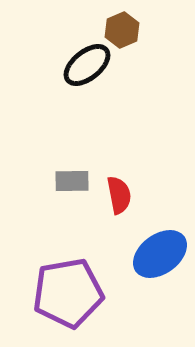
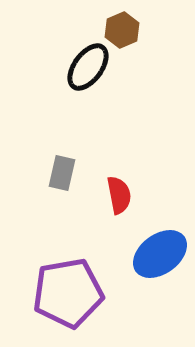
black ellipse: moved 1 px right, 2 px down; rotated 15 degrees counterclockwise
gray rectangle: moved 10 px left, 8 px up; rotated 76 degrees counterclockwise
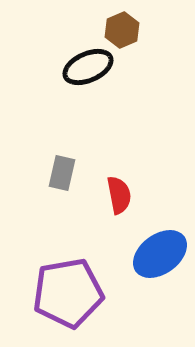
black ellipse: rotated 30 degrees clockwise
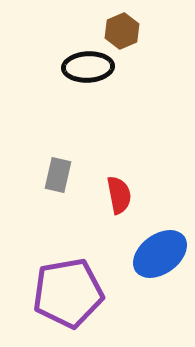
brown hexagon: moved 1 px down
black ellipse: rotated 21 degrees clockwise
gray rectangle: moved 4 px left, 2 px down
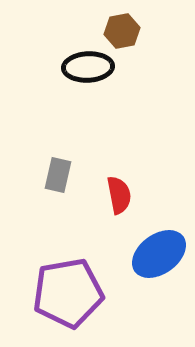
brown hexagon: rotated 12 degrees clockwise
blue ellipse: moved 1 px left
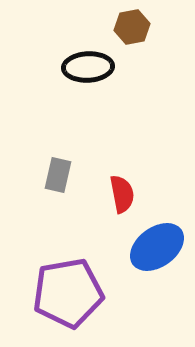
brown hexagon: moved 10 px right, 4 px up
red semicircle: moved 3 px right, 1 px up
blue ellipse: moved 2 px left, 7 px up
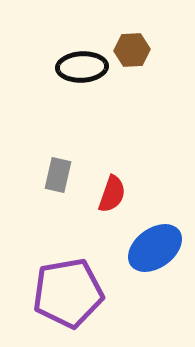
brown hexagon: moved 23 px down; rotated 8 degrees clockwise
black ellipse: moved 6 px left
red semicircle: moved 10 px left; rotated 30 degrees clockwise
blue ellipse: moved 2 px left, 1 px down
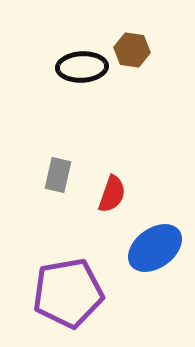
brown hexagon: rotated 12 degrees clockwise
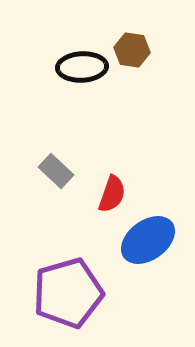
gray rectangle: moved 2 px left, 4 px up; rotated 60 degrees counterclockwise
blue ellipse: moved 7 px left, 8 px up
purple pentagon: rotated 6 degrees counterclockwise
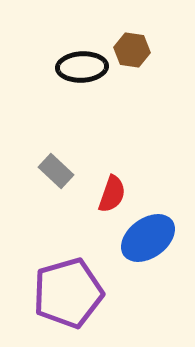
blue ellipse: moved 2 px up
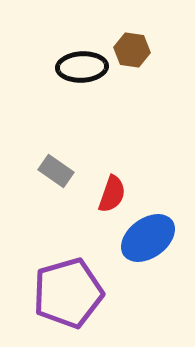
gray rectangle: rotated 8 degrees counterclockwise
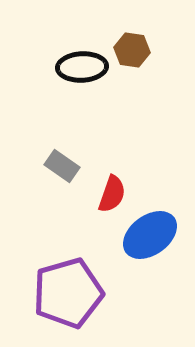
gray rectangle: moved 6 px right, 5 px up
blue ellipse: moved 2 px right, 3 px up
